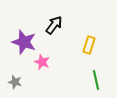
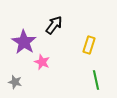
purple star: rotated 15 degrees clockwise
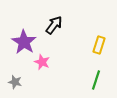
yellow rectangle: moved 10 px right
green line: rotated 30 degrees clockwise
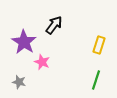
gray star: moved 4 px right
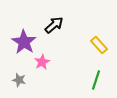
black arrow: rotated 12 degrees clockwise
yellow rectangle: rotated 60 degrees counterclockwise
pink star: rotated 21 degrees clockwise
gray star: moved 2 px up
